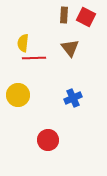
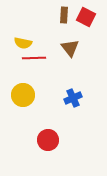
yellow semicircle: rotated 84 degrees counterclockwise
yellow circle: moved 5 px right
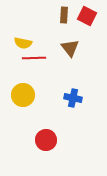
red square: moved 1 px right, 1 px up
blue cross: rotated 36 degrees clockwise
red circle: moved 2 px left
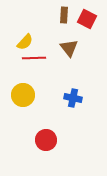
red square: moved 3 px down
yellow semicircle: moved 2 px right, 1 px up; rotated 60 degrees counterclockwise
brown triangle: moved 1 px left
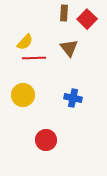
brown rectangle: moved 2 px up
red square: rotated 18 degrees clockwise
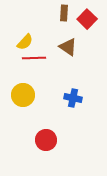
brown triangle: moved 1 px left, 1 px up; rotated 18 degrees counterclockwise
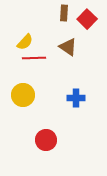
blue cross: moved 3 px right; rotated 12 degrees counterclockwise
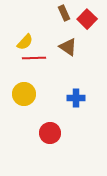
brown rectangle: rotated 28 degrees counterclockwise
yellow circle: moved 1 px right, 1 px up
red circle: moved 4 px right, 7 px up
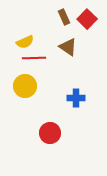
brown rectangle: moved 4 px down
yellow semicircle: rotated 24 degrees clockwise
yellow circle: moved 1 px right, 8 px up
